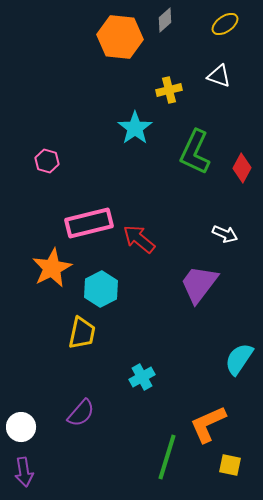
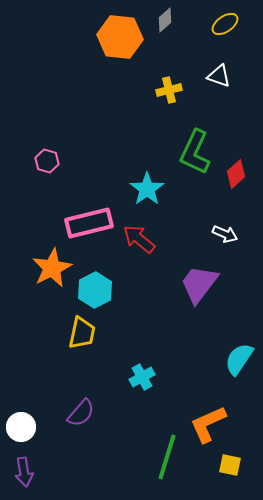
cyan star: moved 12 px right, 61 px down
red diamond: moved 6 px left, 6 px down; rotated 20 degrees clockwise
cyan hexagon: moved 6 px left, 1 px down
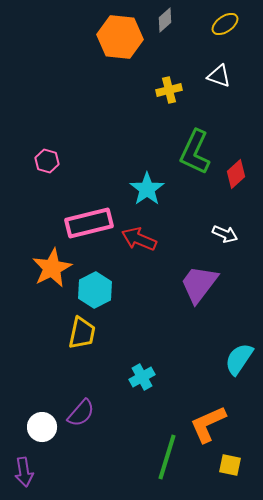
red arrow: rotated 16 degrees counterclockwise
white circle: moved 21 px right
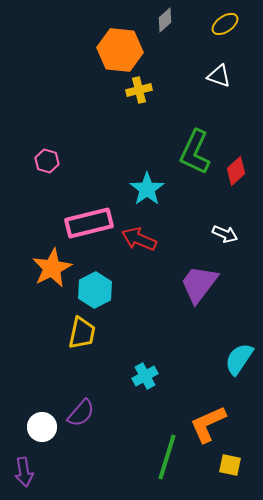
orange hexagon: moved 13 px down
yellow cross: moved 30 px left
red diamond: moved 3 px up
cyan cross: moved 3 px right, 1 px up
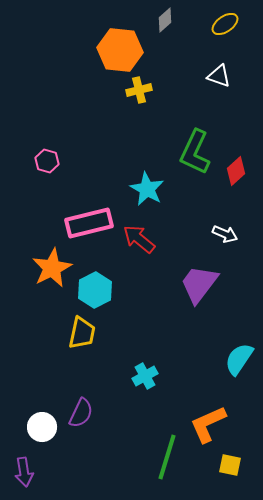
cyan star: rotated 8 degrees counterclockwise
red arrow: rotated 16 degrees clockwise
purple semicircle: rotated 16 degrees counterclockwise
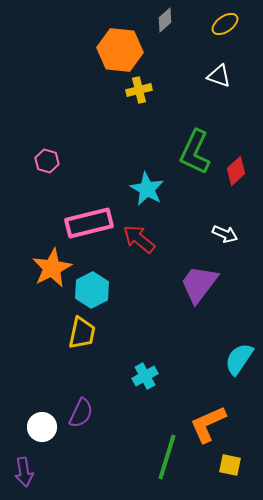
cyan hexagon: moved 3 px left
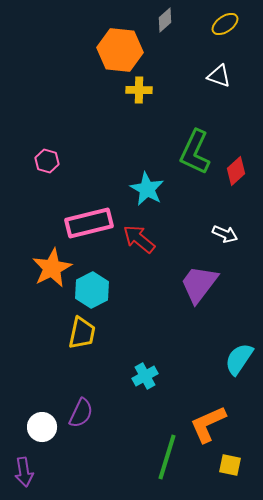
yellow cross: rotated 15 degrees clockwise
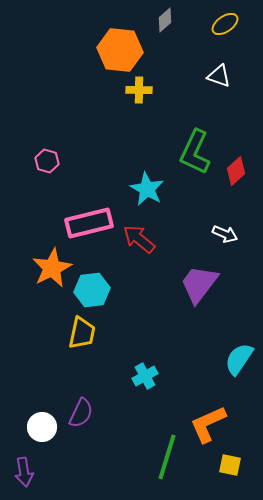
cyan hexagon: rotated 20 degrees clockwise
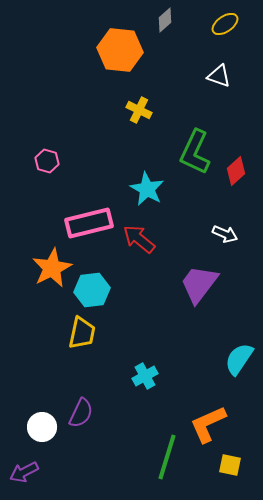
yellow cross: moved 20 px down; rotated 25 degrees clockwise
purple arrow: rotated 72 degrees clockwise
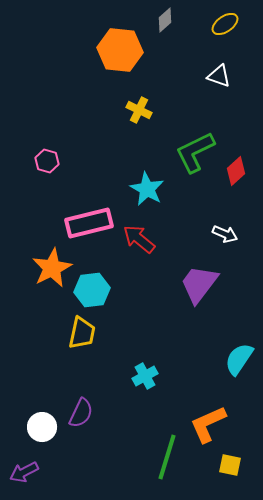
green L-shape: rotated 39 degrees clockwise
